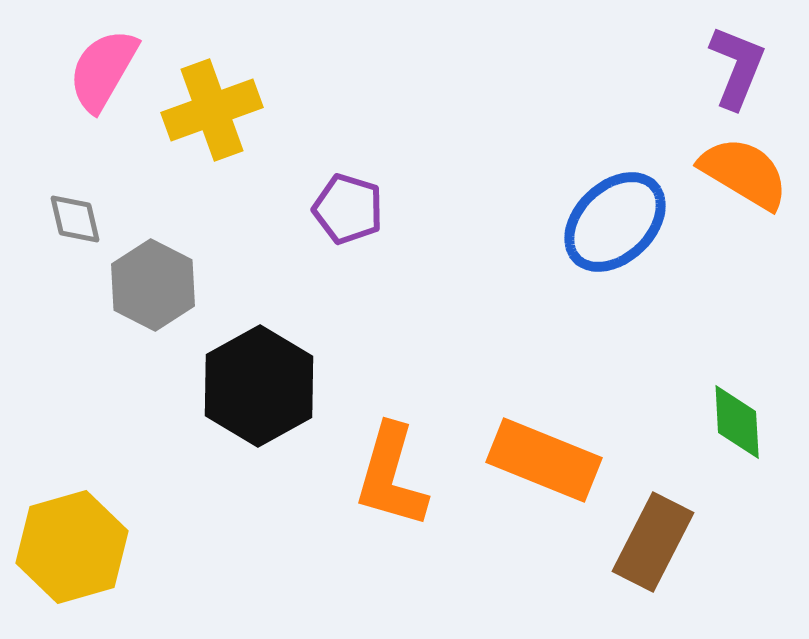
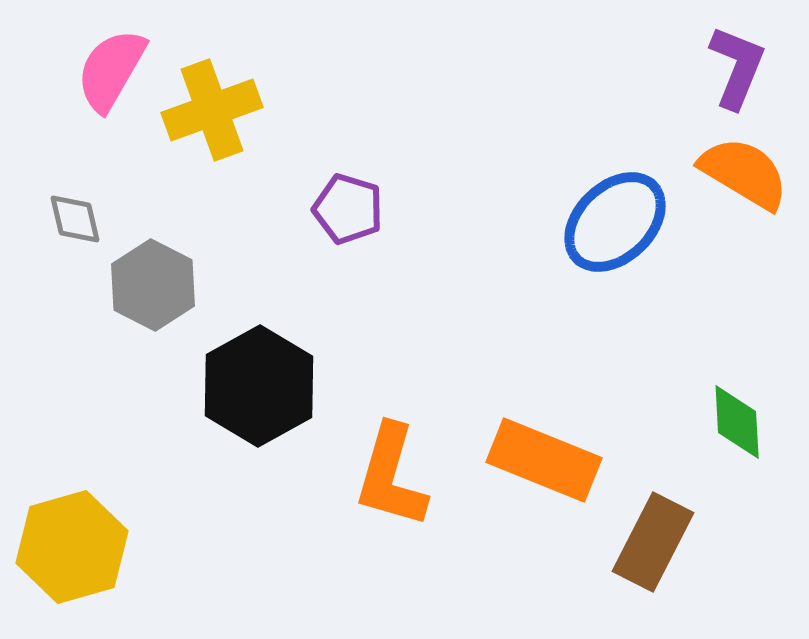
pink semicircle: moved 8 px right
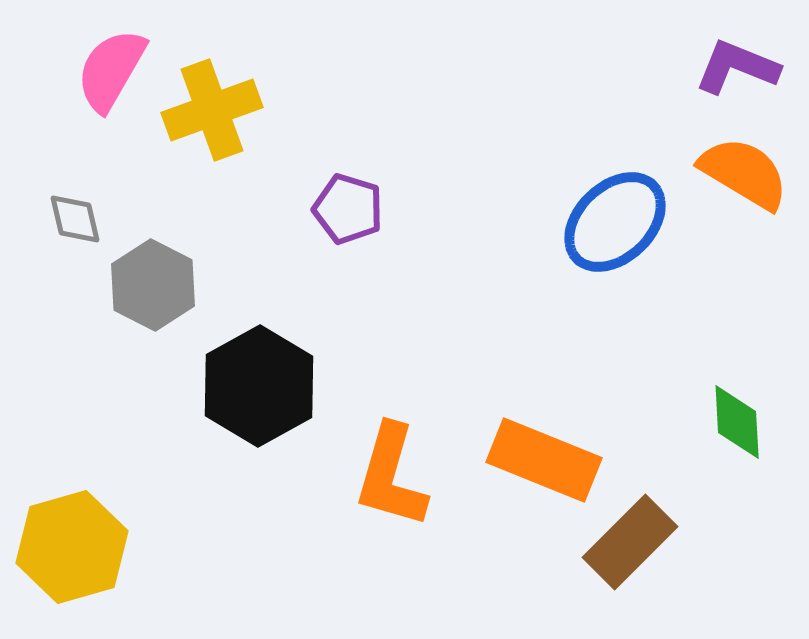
purple L-shape: rotated 90 degrees counterclockwise
brown rectangle: moved 23 px left; rotated 18 degrees clockwise
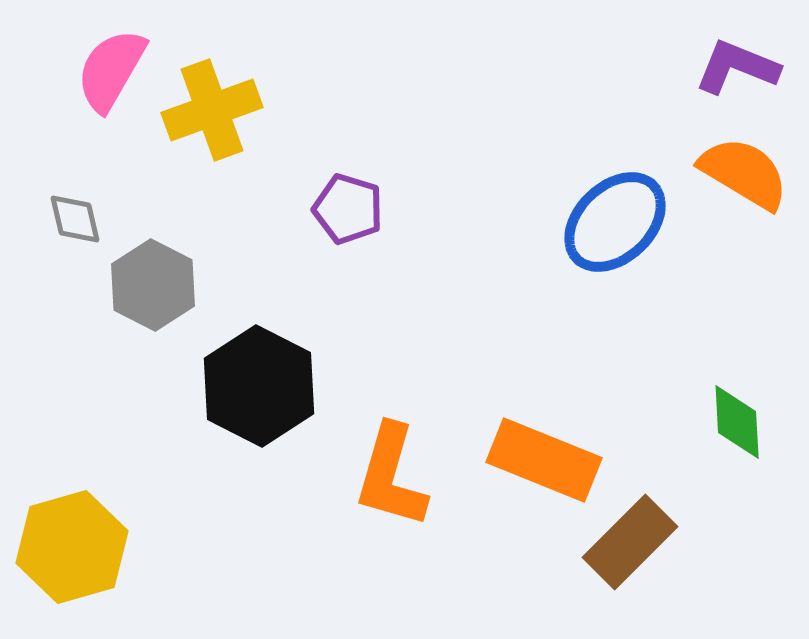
black hexagon: rotated 4 degrees counterclockwise
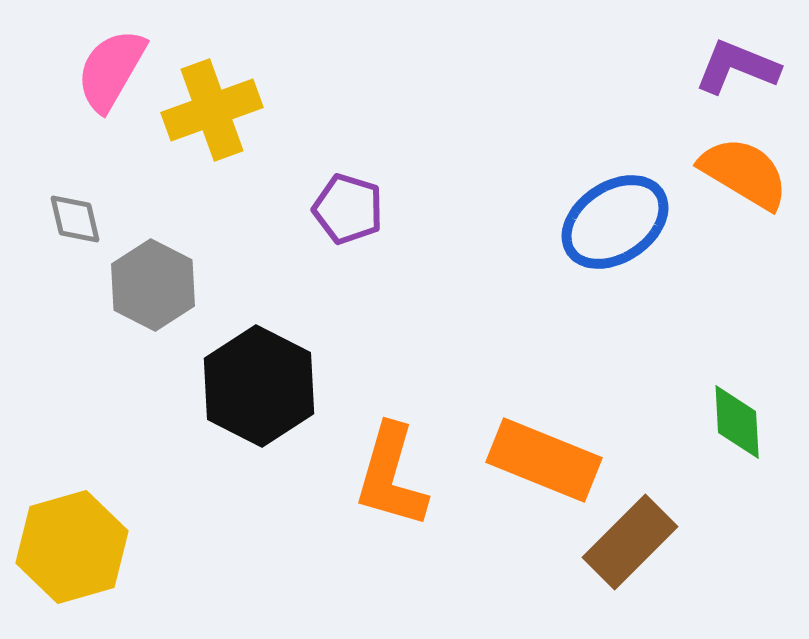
blue ellipse: rotated 10 degrees clockwise
